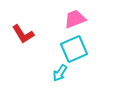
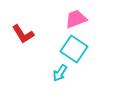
pink trapezoid: moved 1 px right
cyan square: rotated 32 degrees counterclockwise
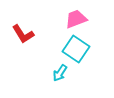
cyan square: moved 2 px right
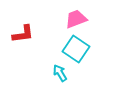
red L-shape: rotated 65 degrees counterclockwise
cyan arrow: rotated 114 degrees clockwise
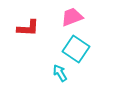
pink trapezoid: moved 4 px left, 2 px up
red L-shape: moved 5 px right, 6 px up; rotated 10 degrees clockwise
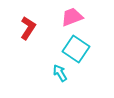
red L-shape: rotated 60 degrees counterclockwise
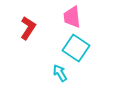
pink trapezoid: rotated 75 degrees counterclockwise
cyan square: moved 1 px up
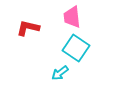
red L-shape: rotated 110 degrees counterclockwise
cyan arrow: rotated 96 degrees counterclockwise
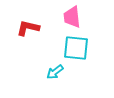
cyan square: rotated 28 degrees counterclockwise
cyan arrow: moved 5 px left, 1 px up
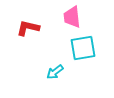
cyan square: moved 7 px right; rotated 16 degrees counterclockwise
